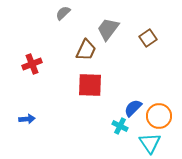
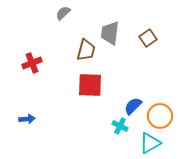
gray trapezoid: moved 2 px right, 4 px down; rotated 30 degrees counterclockwise
brown trapezoid: rotated 10 degrees counterclockwise
red cross: moved 1 px up
blue semicircle: moved 2 px up
orange circle: moved 1 px right
cyan triangle: rotated 35 degrees clockwise
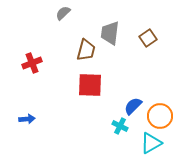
cyan triangle: moved 1 px right
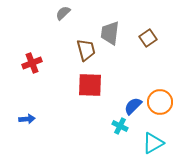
brown trapezoid: rotated 30 degrees counterclockwise
orange circle: moved 14 px up
cyan triangle: moved 2 px right
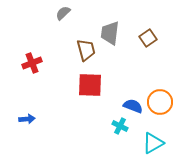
blue semicircle: rotated 66 degrees clockwise
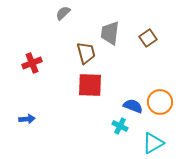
brown trapezoid: moved 3 px down
